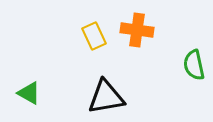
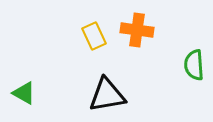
green semicircle: rotated 8 degrees clockwise
green triangle: moved 5 px left
black triangle: moved 1 px right, 2 px up
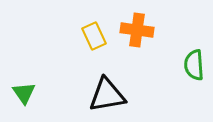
green triangle: rotated 25 degrees clockwise
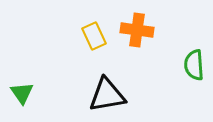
green triangle: moved 2 px left
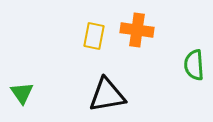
yellow rectangle: rotated 36 degrees clockwise
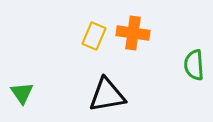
orange cross: moved 4 px left, 3 px down
yellow rectangle: rotated 12 degrees clockwise
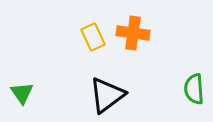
yellow rectangle: moved 1 px left, 1 px down; rotated 48 degrees counterclockwise
green semicircle: moved 24 px down
black triangle: rotated 27 degrees counterclockwise
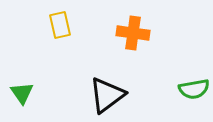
yellow rectangle: moved 33 px left, 12 px up; rotated 12 degrees clockwise
green semicircle: rotated 96 degrees counterclockwise
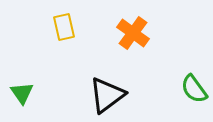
yellow rectangle: moved 4 px right, 2 px down
orange cross: rotated 28 degrees clockwise
green semicircle: rotated 64 degrees clockwise
